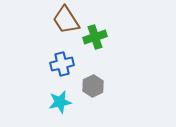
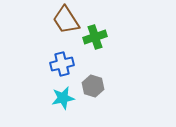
gray hexagon: rotated 15 degrees counterclockwise
cyan star: moved 3 px right, 4 px up
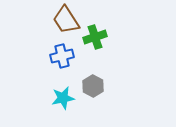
blue cross: moved 8 px up
gray hexagon: rotated 10 degrees clockwise
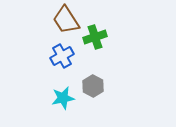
blue cross: rotated 15 degrees counterclockwise
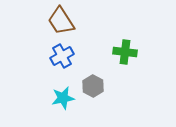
brown trapezoid: moved 5 px left, 1 px down
green cross: moved 30 px right, 15 px down; rotated 25 degrees clockwise
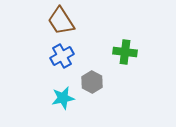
gray hexagon: moved 1 px left, 4 px up
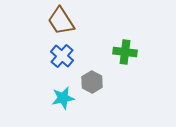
blue cross: rotated 20 degrees counterclockwise
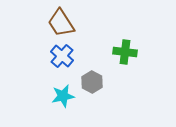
brown trapezoid: moved 2 px down
cyan star: moved 2 px up
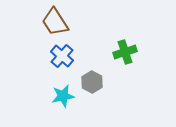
brown trapezoid: moved 6 px left, 1 px up
green cross: rotated 25 degrees counterclockwise
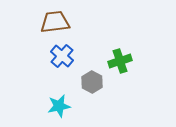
brown trapezoid: rotated 116 degrees clockwise
green cross: moved 5 px left, 9 px down
cyan star: moved 4 px left, 10 px down
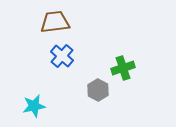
green cross: moved 3 px right, 7 px down
gray hexagon: moved 6 px right, 8 px down
cyan star: moved 25 px left
